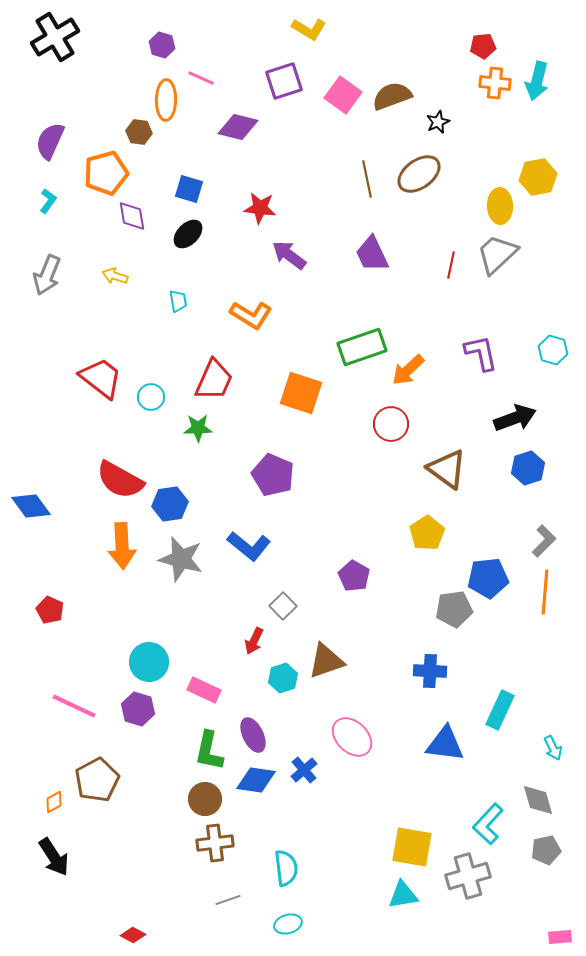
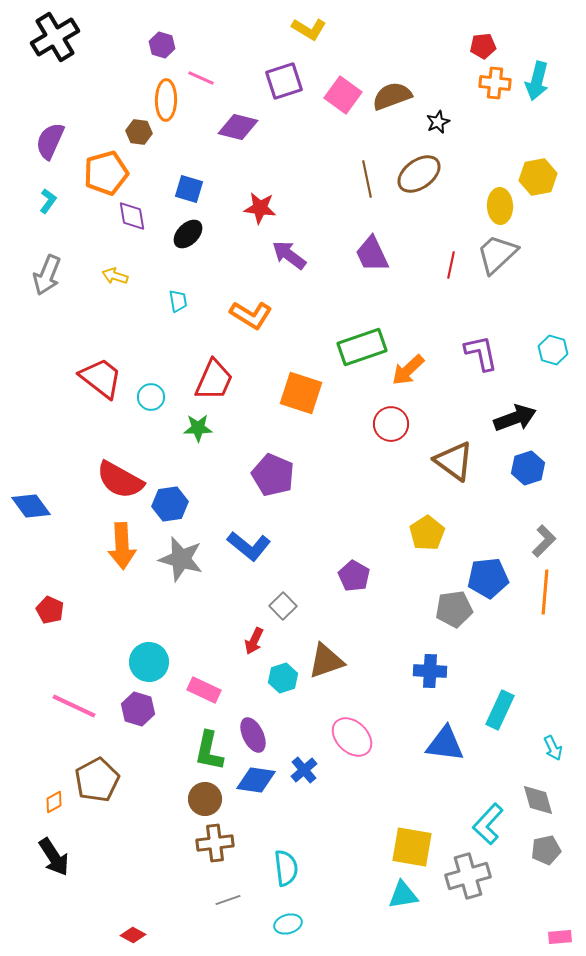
brown triangle at (447, 469): moved 7 px right, 8 px up
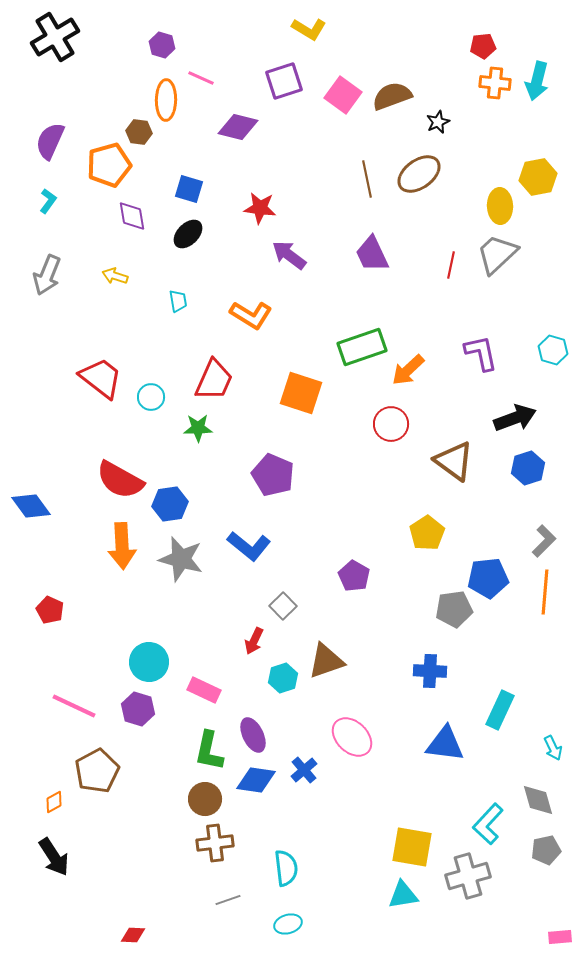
orange pentagon at (106, 173): moved 3 px right, 8 px up
brown pentagon at (97, 780): moved 9 px up
red diamond at (133, 935): rotated 25 degrees counterclockwise
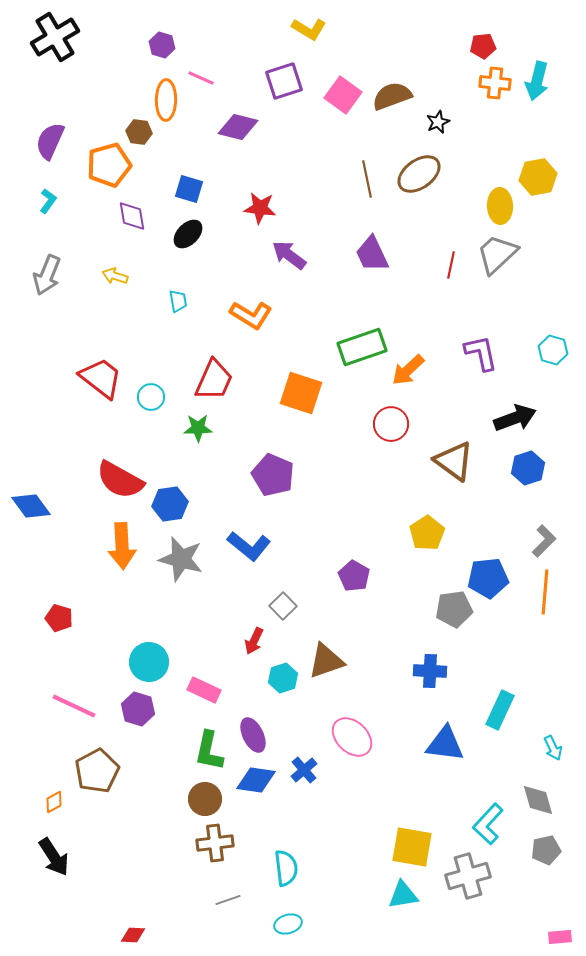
red pentagon at (50, 610): moved 9 px right, 8 px down; rotated 8 degrees counterclockwise
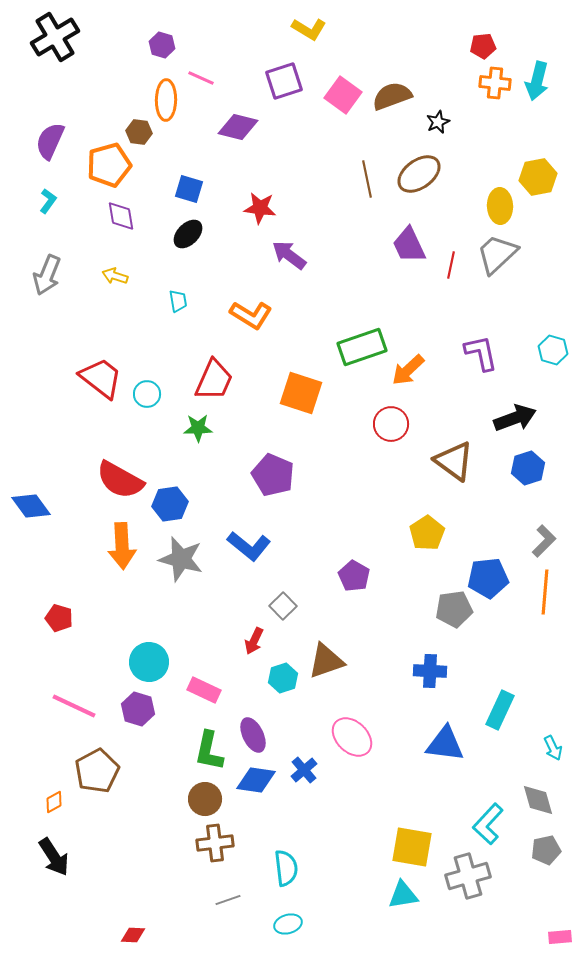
purple diamond at (132, 216): moved 11 px left
purple trapezoid at (372, 254): moved 37 px right, 9 px up
cyan circle at (151, 397): moved 4 px left, 3 px up
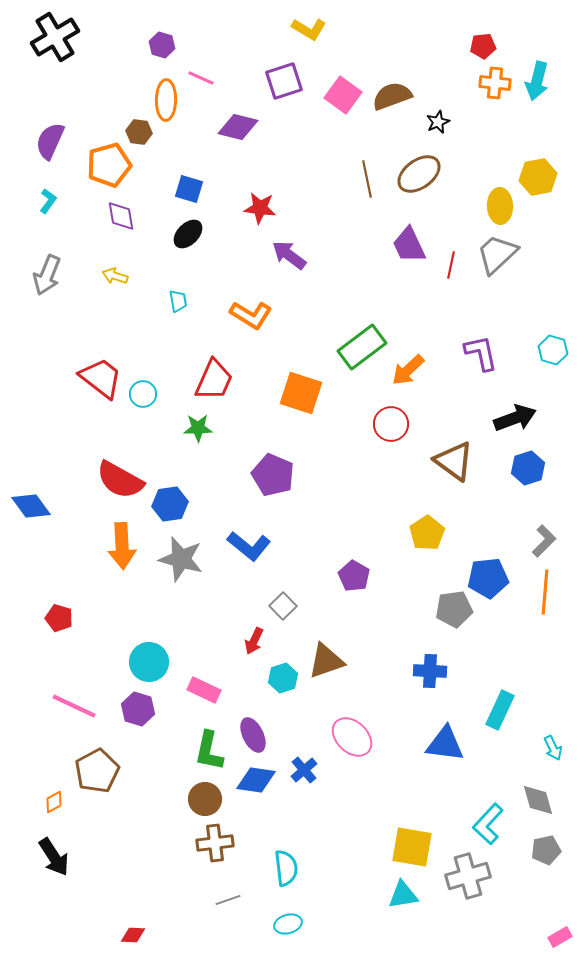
green rectangle at (362, 347): rotated 18 degrees counterclockwise
cyan circle at (147, 394): moved 4 px left
pink rectangle at (560, 937): rotated 25 degrees counterclockwise
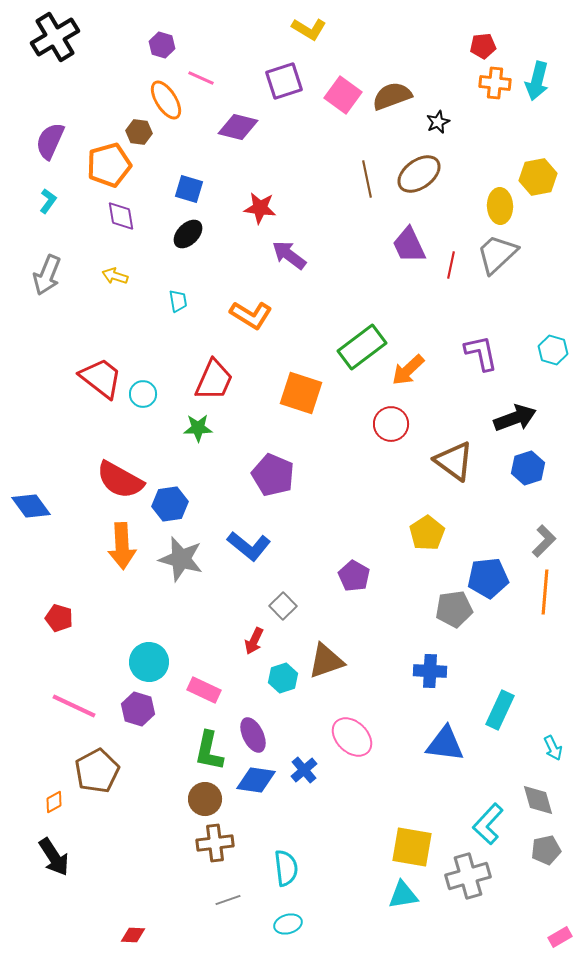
orange ellipse at (166, 100): rotated 33 degrees counterclockwise
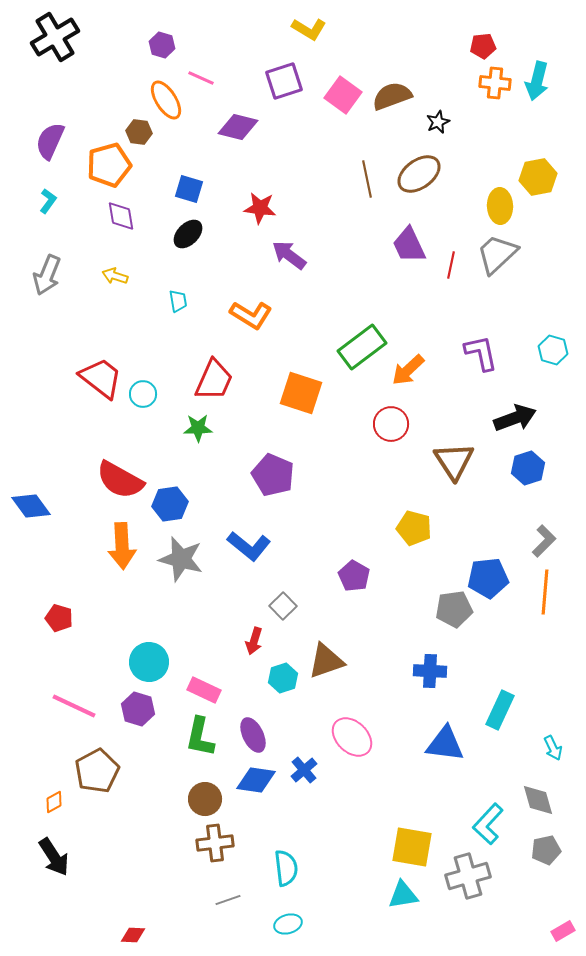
brown triangle at (454, 461): rotated 21 degrees clockwise
yellow pentagon at (427, 533): moved 13 px left, 5 px up; rotated 24 degrees counterclockwise
red arrow at (254, 641): rotated 8 degrees counterclockwise
green L-shape at (209, 751): moved 9 px left, 14 px up
pink rectangle at (560, 937): moved 3 px right, 6 px up
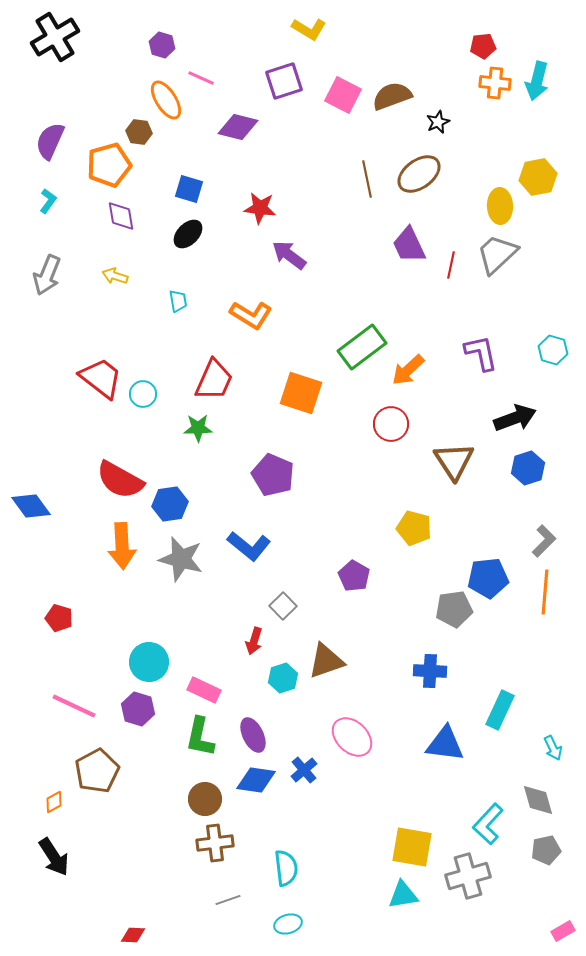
pink square at (343, 95): rotated 9 degrees counterclockwise
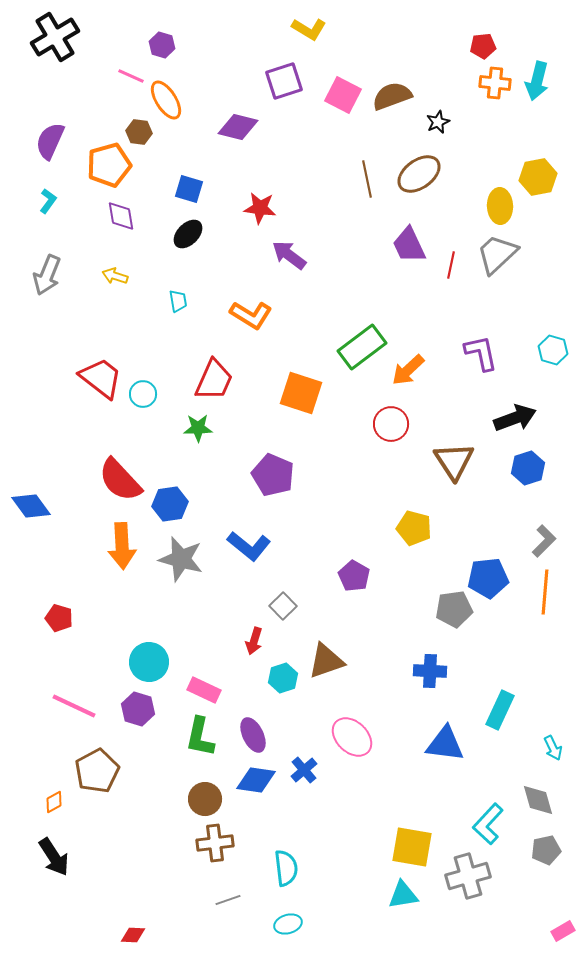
pink line at (201, 78): moved 70 px left, 2 px up
red semicircle at (120, 480): rotated 18 degrees clockwise
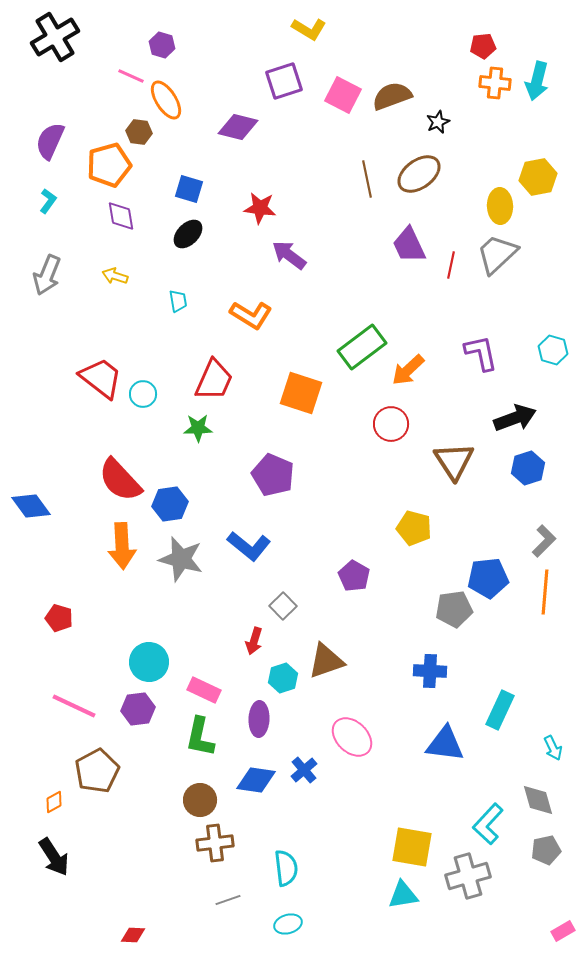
purple hexagon at (138, 709): rotated 24 degrees counterclockwise
purple ellipse at (253, 735): moved 6 px right, 16 px up; rotated 28 degrees clockwise
brown circle at (205, 799): moved 5 px left, 1 px down
